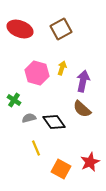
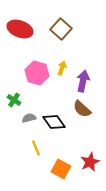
brown square: rotated 20 degrees counterclockwise
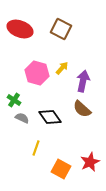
brown square: rotated 15 degrees counterclockwise
yellow arrow: rotated 24 degrees clockwise
gray semicircle: moved 7 px left; rotated 40 degrees clockwise
black diamond: moved 4 px left, 5 px up
yellow line: rotated 42 degrees clockwise
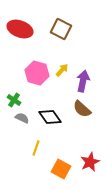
yellow arrow: moved 2 px down
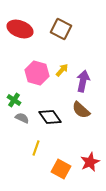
brown semicircle: moved 1 px left, 1 px down
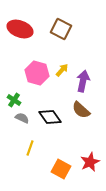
yellow line: moved 6 px left
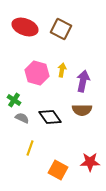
red ellipse: moved 5 px right, 2 px up
yellow arrow: rotated 32 degrees counterclockwise
brown semicircle: moved 1 px right; rotated 42 degrees counterclockwise
red star: rotated 24 degrees clockwise
orange square: moved 3 px left, 1 px down
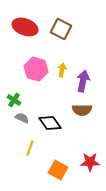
pink hexagon: moved 1 px left, 4 px up
black diamond: moved 6 px down
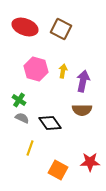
yellow arrow: moved 1 px right, 1 px down
green cross: moved 5 px right
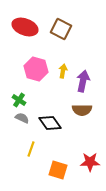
yellow line: moved 1 px right, 1 px down
orange square: rotated 12 degrees counterclockwise
